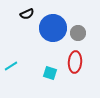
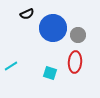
gray circle: moved 2 px down
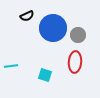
black semicircle: moved 2 px down
cyan line: rotated 24 degrees clockwise
cyan square: moved 5 px left, 2 px down
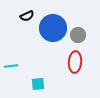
cyan square: moved 7 px left, 9 px down; rotated 24 degrees counterclockwise
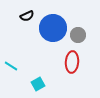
red ellipse: moved 3 px left
cyan line: rotated 40 degrees clockwise
cyan square: rotated 24 degrees counterclockwise
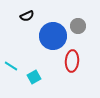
blue circle: moved 8 px down
gray circle: moved 9 px up
red ellipse: moved 1 px up
cyan square: moved 4 px left, 7 px up
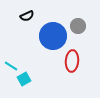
cyan square: moved 10 px left, 2 px down
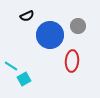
blue circle: moved 3 px left, 1 px up
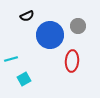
cyan line: moved 7 px up; rotated 48 degrees counterclockwise
